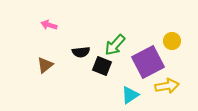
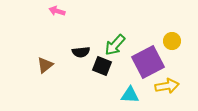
pink arrow: moved 8 px right, 14 px up
cyan triangle: rotated 36 degrees clockwise
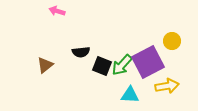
green arrow: moved 7 px right, 20 px down
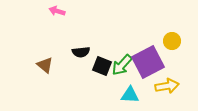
brown triangle: rotated 42 degrees counterclockwise
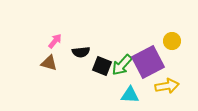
pink arrow: moved 2 px left, 30 px down; rotated 112 degrees clockwise
brown triangle: moved 4 px right, 2 px up; rotated 24 degrees counterclockwise
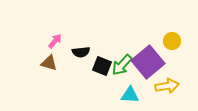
purple square: rotated 12 degrees counterclockwise
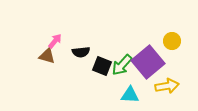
brown triangle: moved 2 px left, 7 px up
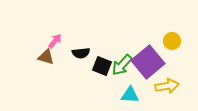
black semicircle: moved 1 px down
brown triangle: moved 1 px left, 1 px down
